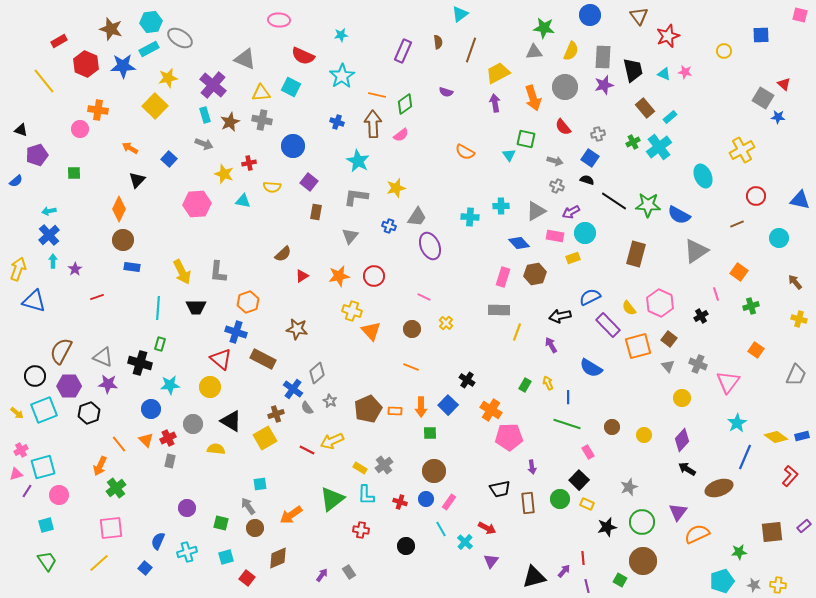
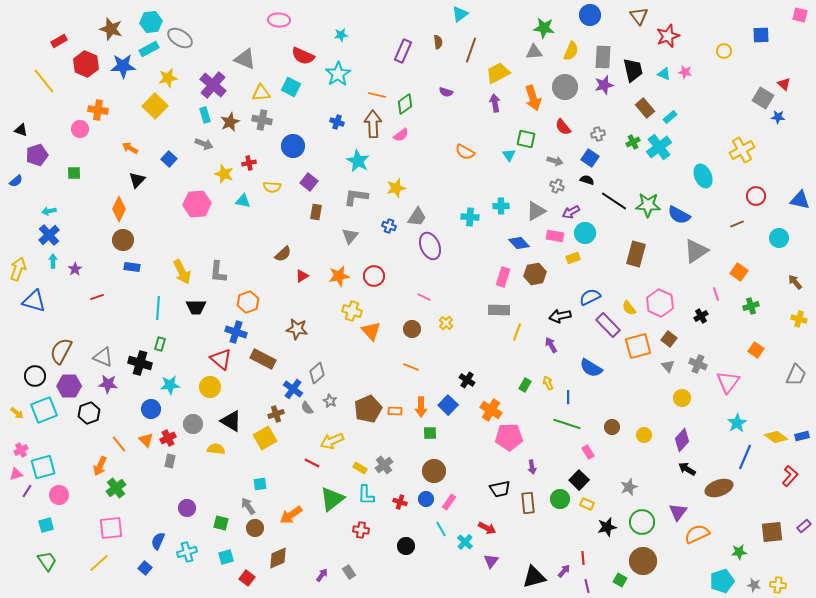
cyan star at (342, 76): moved 4 px left, 2 px up
red line at (307, 450): moved 5 px right, 13 px down
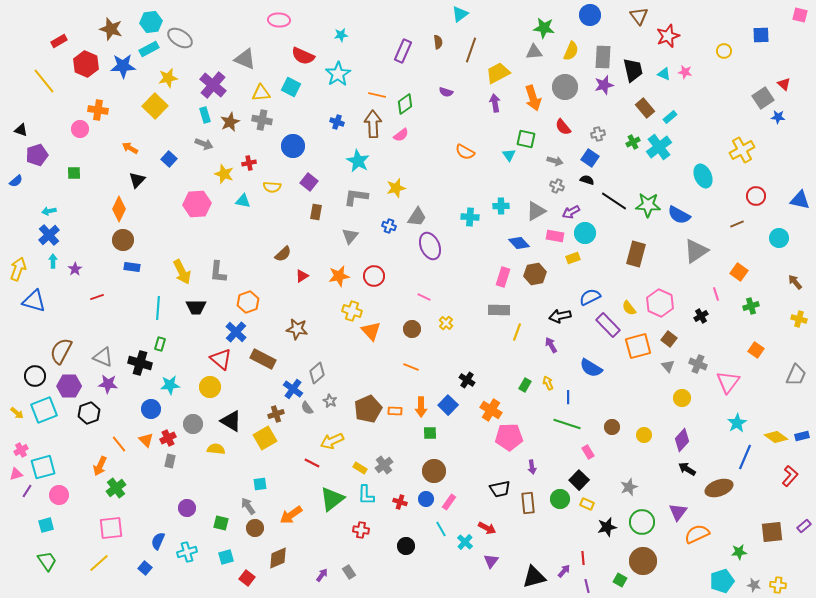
gray square at (763, 98): rotated 25 degrees clockwise
blue cross at (236, 332): rotated 25 degrees clockwise
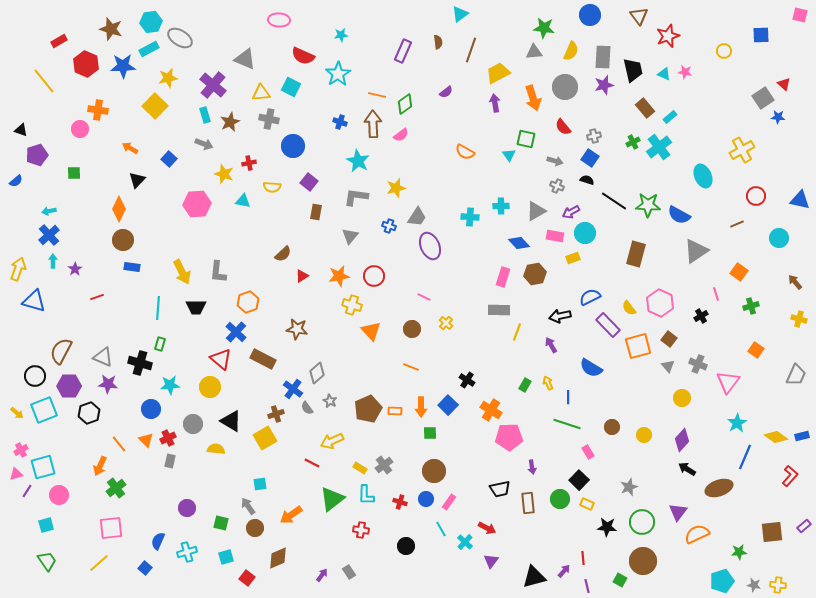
purple semicircle at (446, 92): rotated 56 degrees counterclockwise
gray cross at (262, 120): moved 7 px right, 1 px up
blue cross at (337, 122): moved 3 px right
gray cross at (598, 134): moved 4 px left, 2 px down
yellow cross at (352, 311): moved 6 px up
black star at (607, 527): rotated 18 degrees clockwise
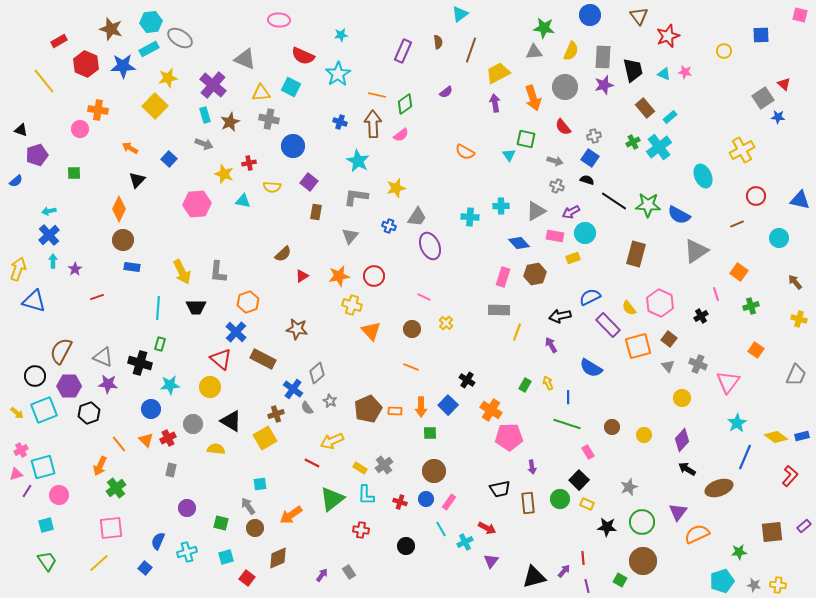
gray rectangle at (170, 461): moved 1 px right, 9 px down
cyan cross at (465, 542): rotated 21 degrees clockwise
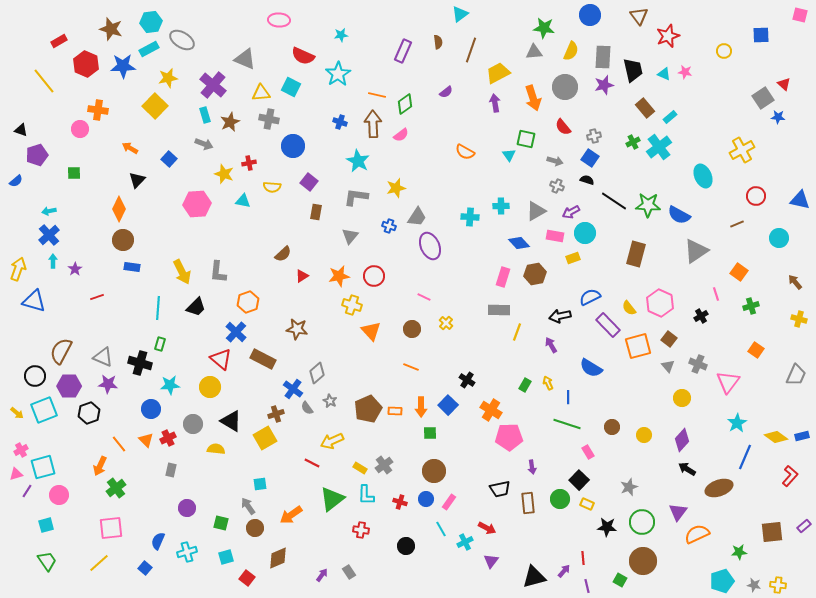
gray ellipse at (180, 38): moved 2 px right, 2 px down
black trapezoid at (196, 307): rotated 45 degrees counterclockwise
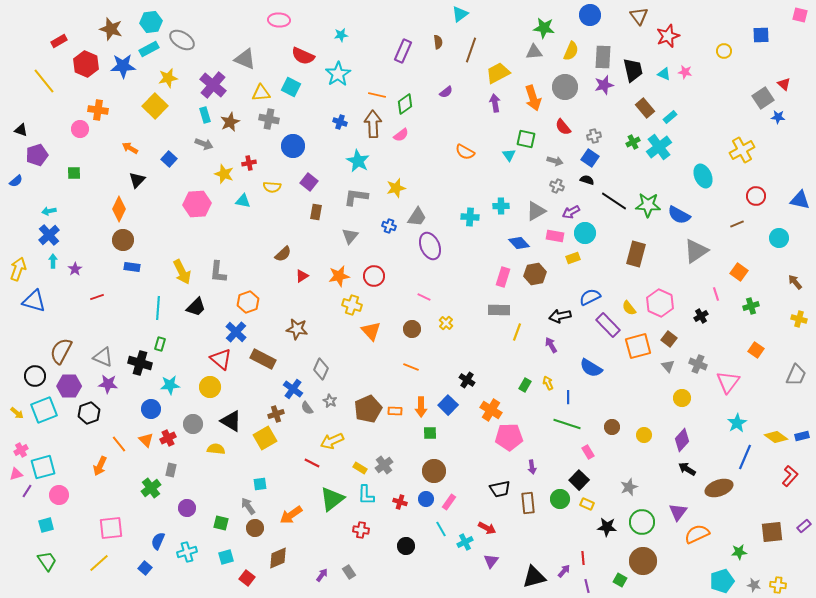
gray diamond at (317, 373): moved 4 px right, 4 px up; rotated 25 degrees counterclockwise
green cross at (116, 488): moved 35 px right
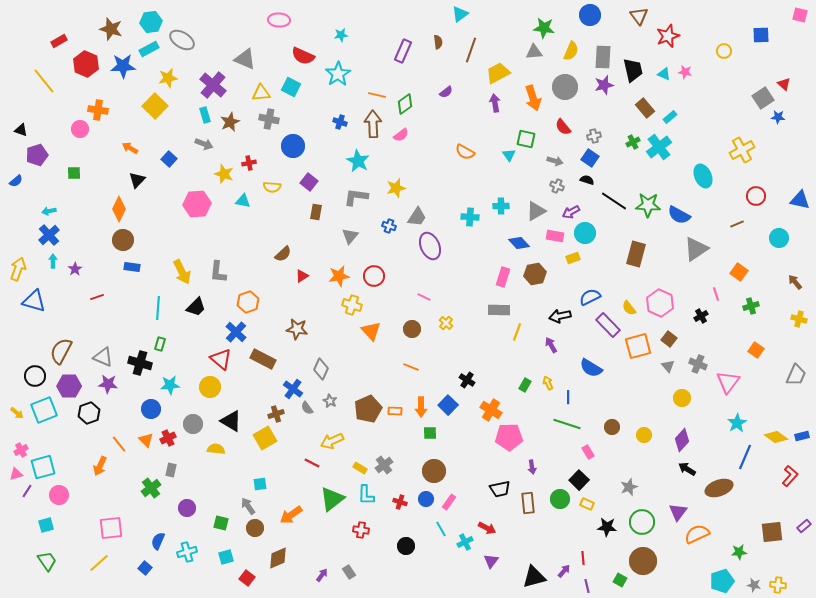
gray triangle at (696, 251): moved 2 px up
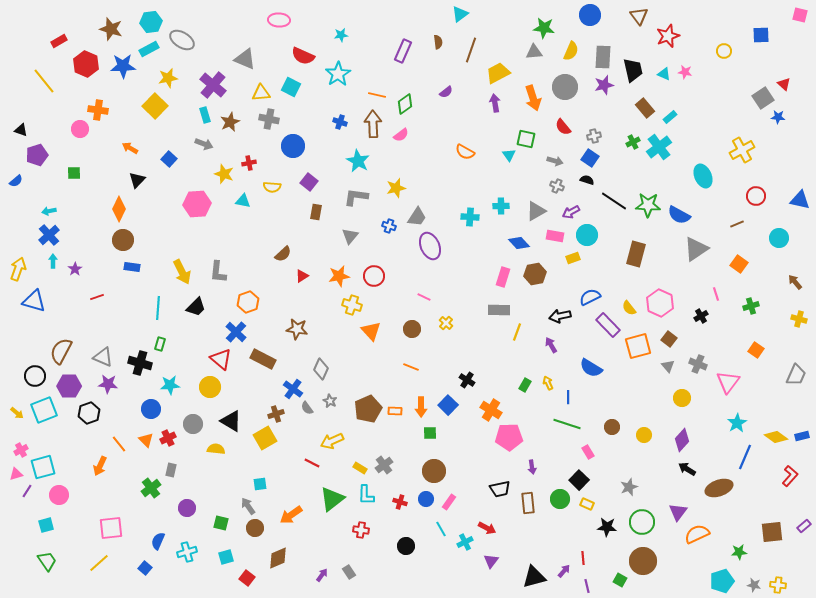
cyan circle at (585, 233): moved 2 px right, 2 px down
orange square at (739, 272): moved 8 px up
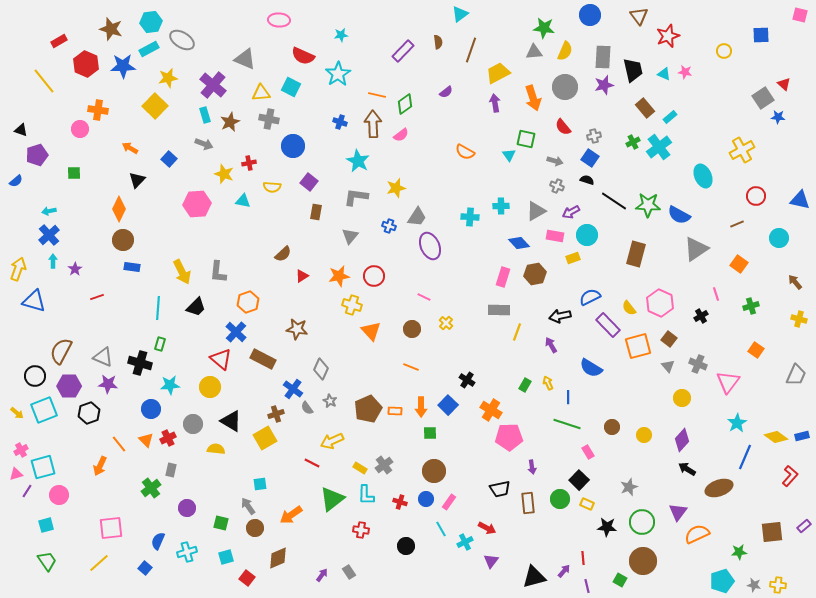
purple rectangle at (403, 51): rotated 20 degrees clockwise
yellow semicircle at (571, 51): moved 6 px left
